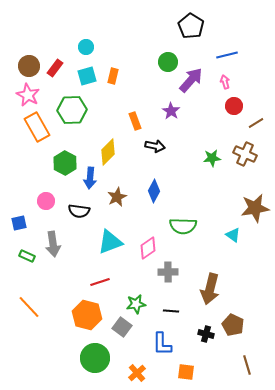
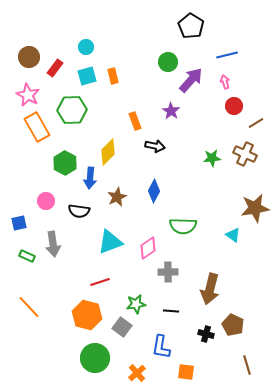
brown circle at (29, 66): moved 9 px up
orange rectangle at (113, 76): rotated 28 degrees counterclockwise
blue L-shape at (162, 344): moved 1 px left, 3 px down; rotated 10 degrees clockwise
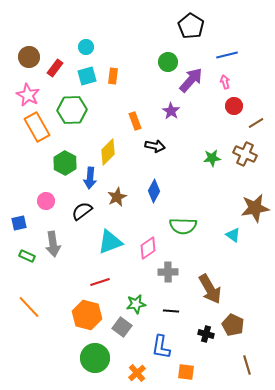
orange rectangle at (113, 76): rotated 21 degrees clockwise
black semicircle at (79, 211): moved 3 px right; rotated 135 degrees clockwise
brown arrow at (210, 289): rotated 44 degrees counterclockwise
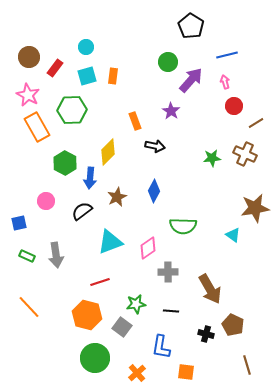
gray arrow at (53, 244): moved 3 px right, 11 px down
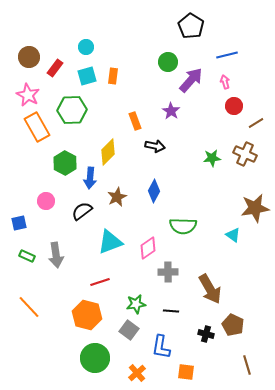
gray square at (122, 327): moved 7 px right, 3 px down
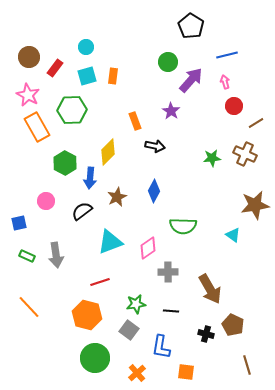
brown star at (255, 208): moved 3 px up
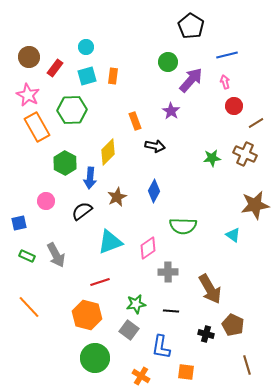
gray arrow at (56, 255): rotated 20 degrees counterclockwise
orange cross at (137, 373): moved 4 px right, 3 px down; rotated 18 degrees counterclockwise
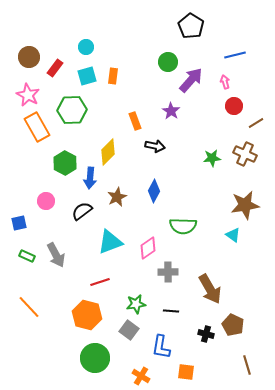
blue line at (227, 55): moved 8 px right
brown star at (255, 205): moved 10 px left
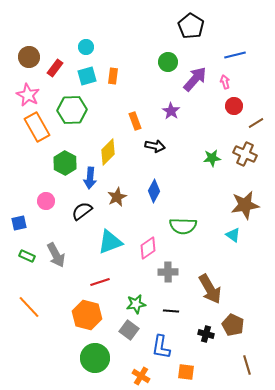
purple arrow at (191, 80): moved 4 px right, 1 px up
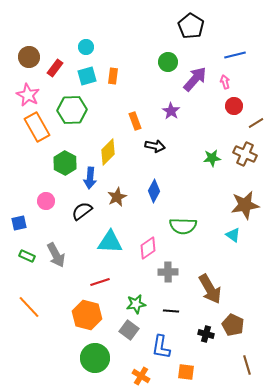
cyan triangle at (110, 242): rotated 24 degrees clockwise
